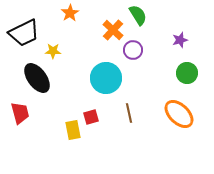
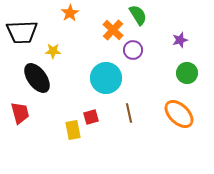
black trapezoid: moved 2 px left, 1 px up; rotated 24 degrees clockwise
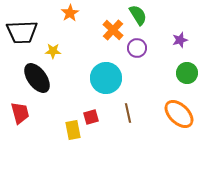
purple circle: moved 4 px right, 2 px up
brown line: moved 1 px left
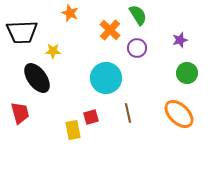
orange star: rotated 18 degrees counterclockwise
orange cross: moved 3 px left
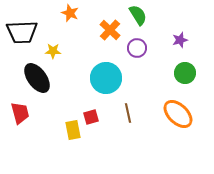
green circle: moved 2 px left
orange ellipse: moved 1 px left
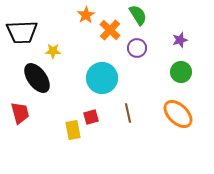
orange star: moved 16 px right, 2 px down; rotated 18 degrees clockwise
green circle: moved 4 px left, 1 px up
cyan circle: moved 4 px left
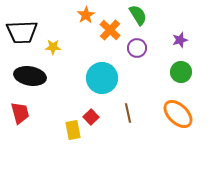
yellow star: moved 4 px up
black ellipse: moved 7 px left, 2 px up; rotated 44 degrees counterclockwise
red square: rotated 28 degrees counterclockwise
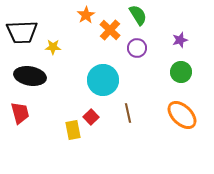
cyan circle: moved 1 px right, 2 px down
orange ellipse: moved 4 px right, 1 px down
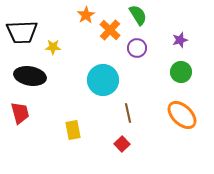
red square: moved 31 px right, 27 px down
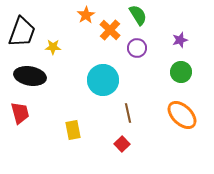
black trapezoid: rotated 68 degrees counterclockwise
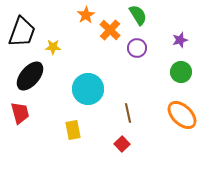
black ellipse: rotated 60 degrees counterclockwise
cyan circle: moved 15 px left, 9 px down
